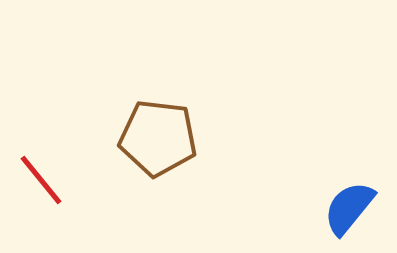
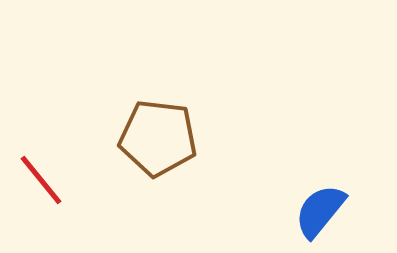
blue semicircle: moved 29 px left, 3 px down
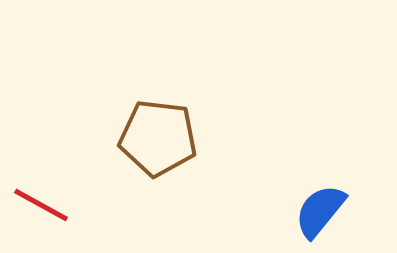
red line: moved 25 px down; rotated 22 degrees counterclockwise
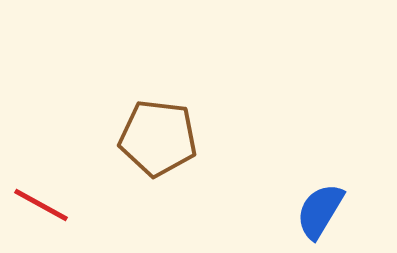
blue semicircle: rotated 8 degrees counterclockwise
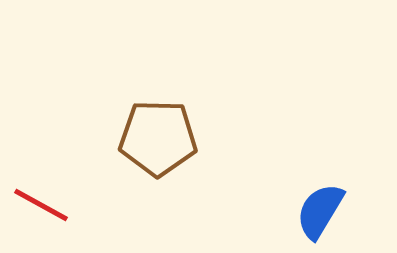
brown pentagon: rotated 6 degrees counterclockwise
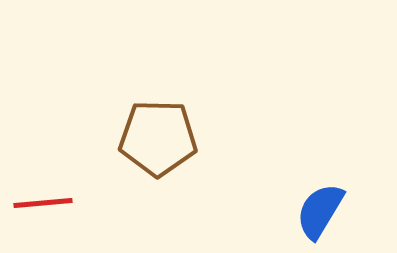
red line: moved 2 px right, 2 px up; rotated 34 degrees counterclockwise
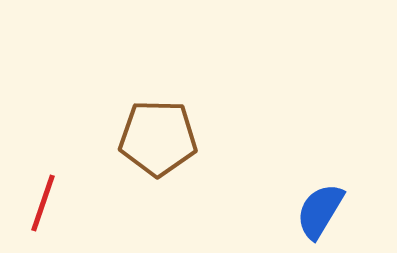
red line: rotated 66 degrees counterclockwise
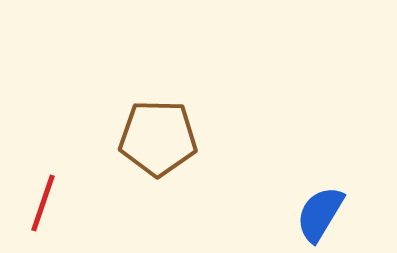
blue semicircle: moved 3 px down
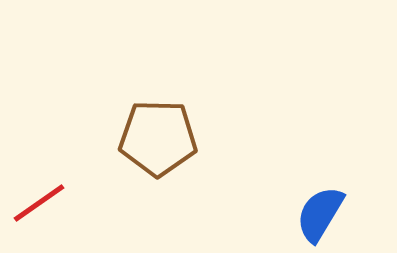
red line: moved 4 px left; rotated 36 degrees clockwise
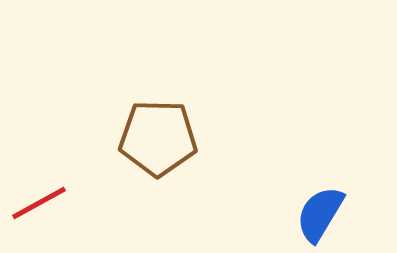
red line: rotated 6 degrees clockwise
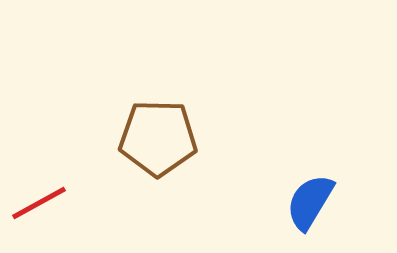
blue semicircle: moved 10 px left, 12 px up
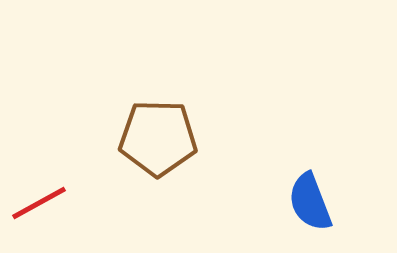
blue semicircle: rotated 52 degrees counterclockwise
